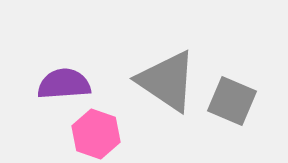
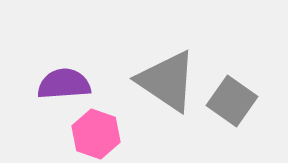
gray square: rotated 12 degrees clockwise
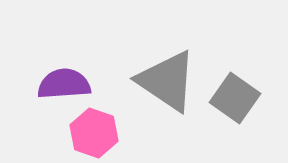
gray square: moved 3 px right, 3 px up
pink hexagon: moved 2 px left, 1 px up
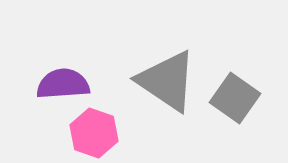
purple semicircle: moved 1 px left
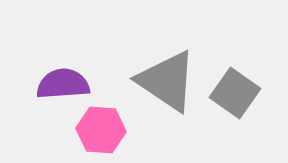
gray square: moved 5 px up
pink hexagon: moved 7 px right, 3 px up; rotated 15 degrees counterclockwise
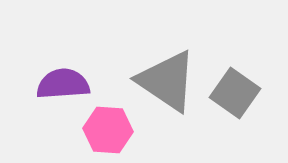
pink hexagon: moved 7 px right
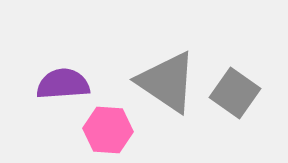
gray triangle: moved 1 px down
